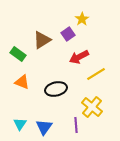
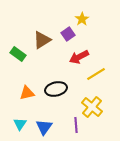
orange triangle: moved 5 px right, 11 px down; rotated 35 degrees counterclockwise
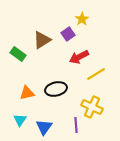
yellow cross: rotated 15 degrees counterclockwise
cyan triangle: moved 4 px up
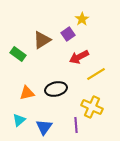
cyan triangle: moved 1 px left; rotated 16 degrees clockwise
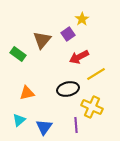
brown triangle: rotated 18 degrees counterclockwise
black ellipse: moved 12 px right
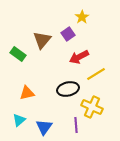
yellow star: moved 2 px up
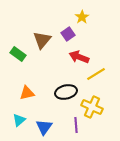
red arrow: rotated 48 degrees clockwise
black ellipse: moved 2 px left, 3 px down
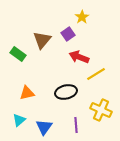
yellow cross: moved 9 px right, 3 px down
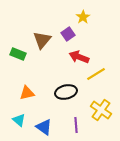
yellow star: moved 1 px right
green rectangle: rotated 14 degrees counterclockwise
yellow cross: rotated 10 degrees clockwise
cyan triangle: rotated 40 degrees counterclockwise
blue triangle: rotated 30 degrees counterclockwise
